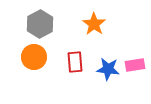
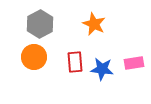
orange star: rotated 10 degrees counterclockwise
pink rectangle: moved 1 px left, 2 px up
blue star: moved 6 px left
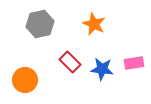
gray hexagon: rotated 16 degrees clockwise
orange circle: moved 9 px left, 23 px down
red rectangle: moved 5 px left; rotated 40 degrees counterclockwise
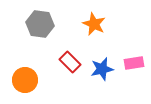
gray hexagon: rotated 20 degrees clockwise
blue star: rotated 20 degrees counterclockwise
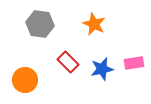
red rectangle: moved 2 px left
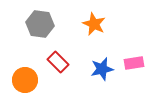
red rectangle: moved 10 px left
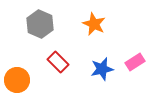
gray hexagon: rotated 16 degrees clockwise
pink rectangle: moved 1 px right, 1 px up; rotated 24 degrees counterclockwise
orange circle: moved 8 px left
